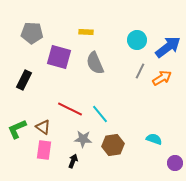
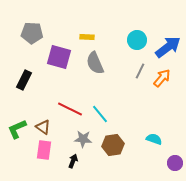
yellow rectangle: moved 1 px right, 5 px down
orange arrow: rotated 18 degrees counterclockwise
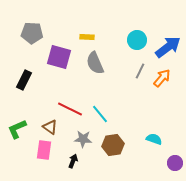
brown triangle: moved 7 px right
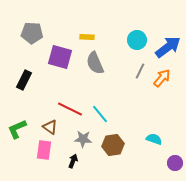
purple square: moved 1 px right
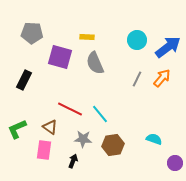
gray line: moved 3 px left, 8 px down
